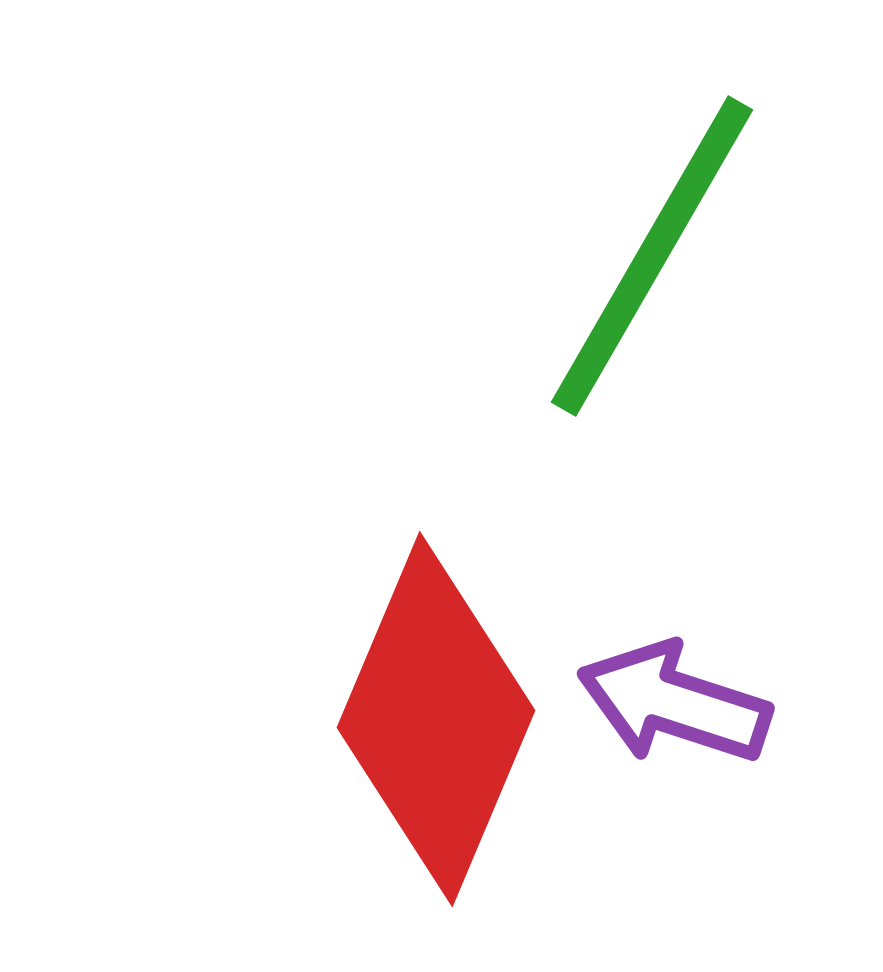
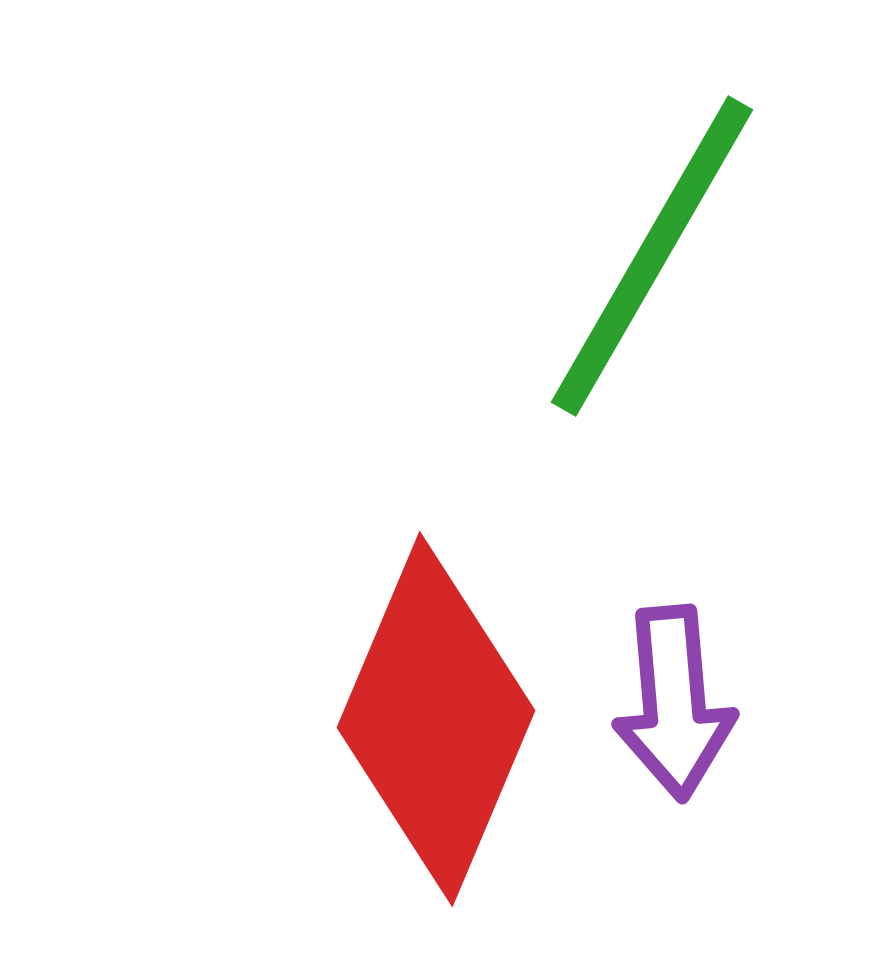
purple arrow: rotated 113 degrees counterclockwise
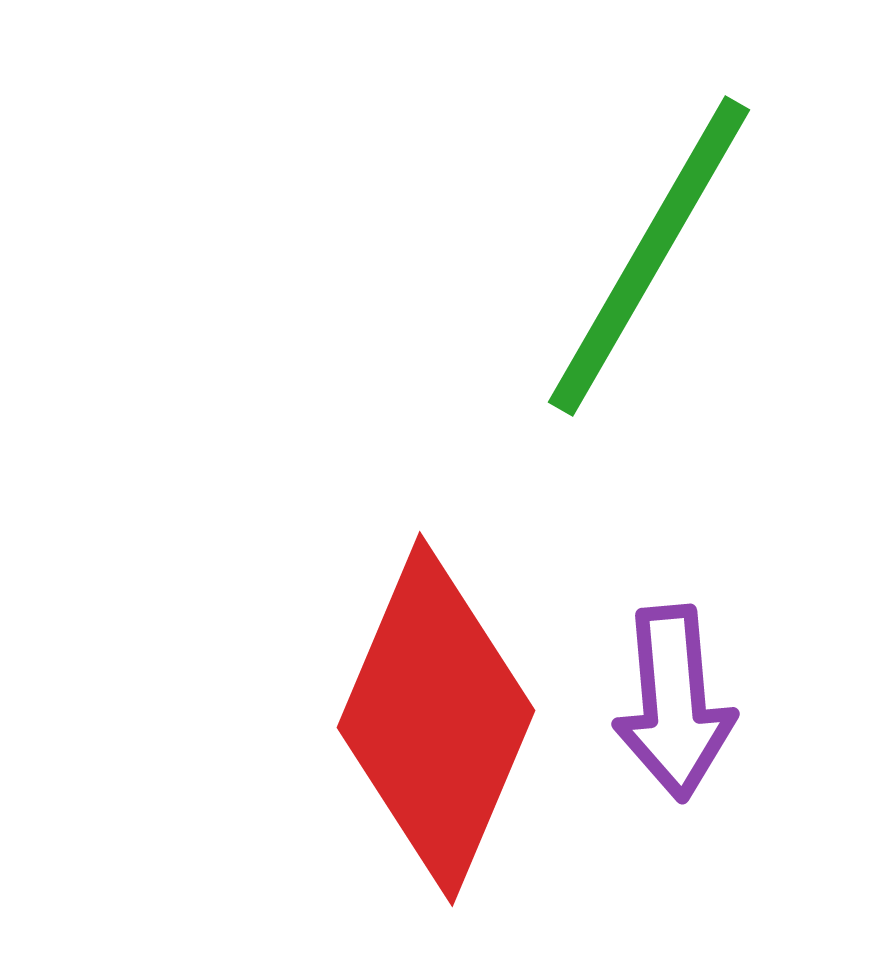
green line: moved 3 px left
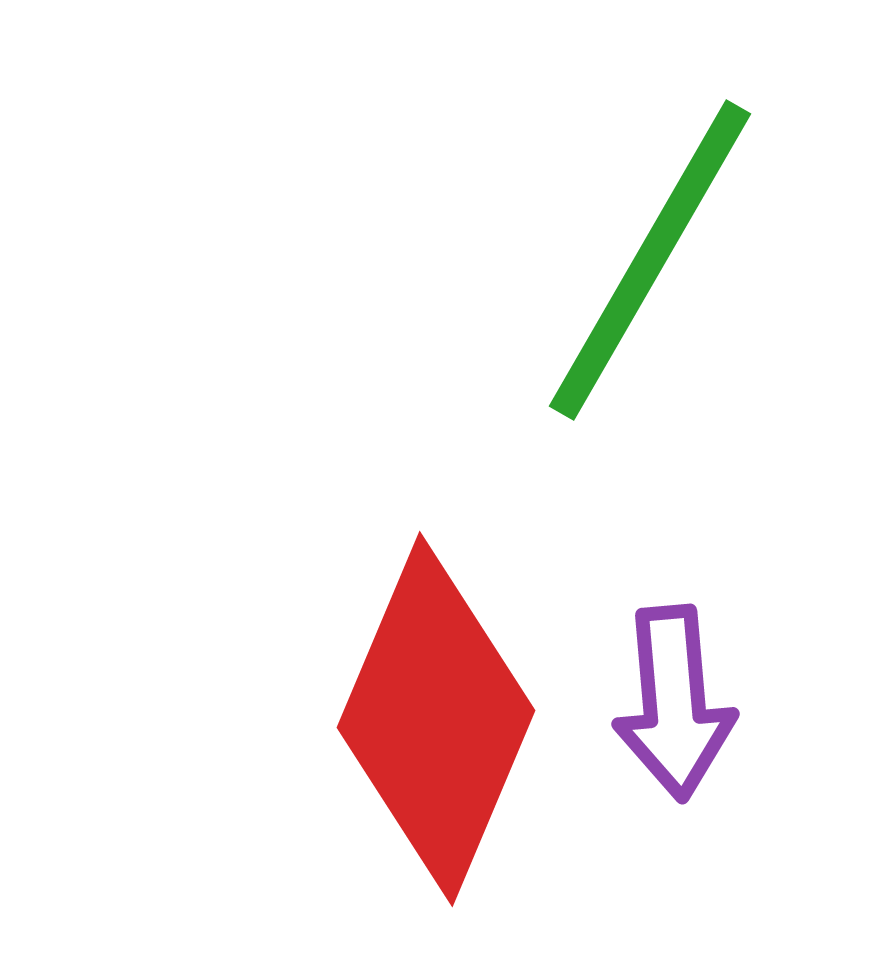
green line: moved 1 px right, 4 px down
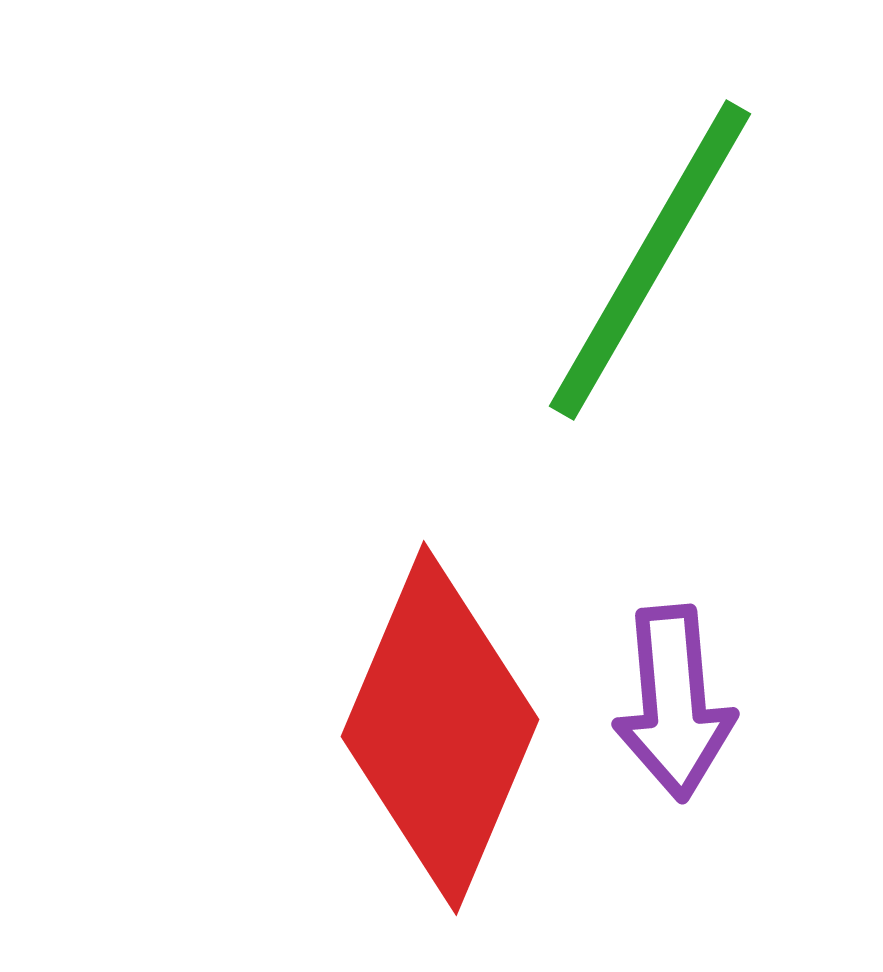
red diamond: moved 4 px right, 9 px down
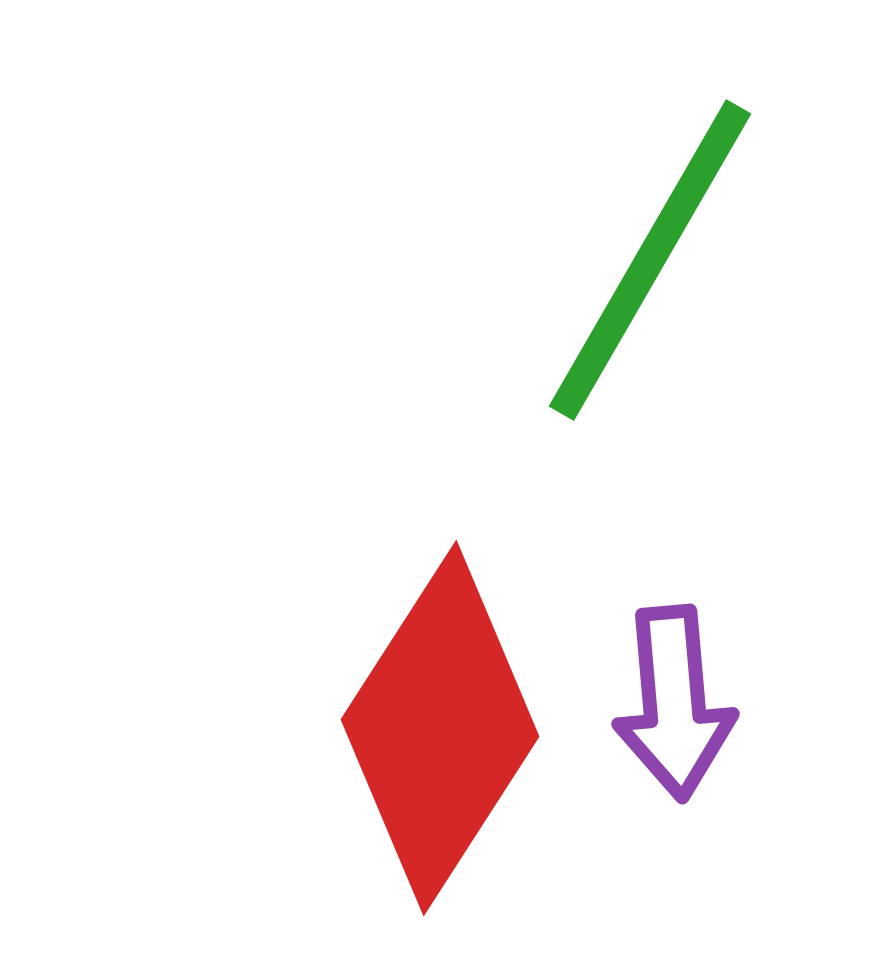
red diamond: rotated 10 degrees clockwise
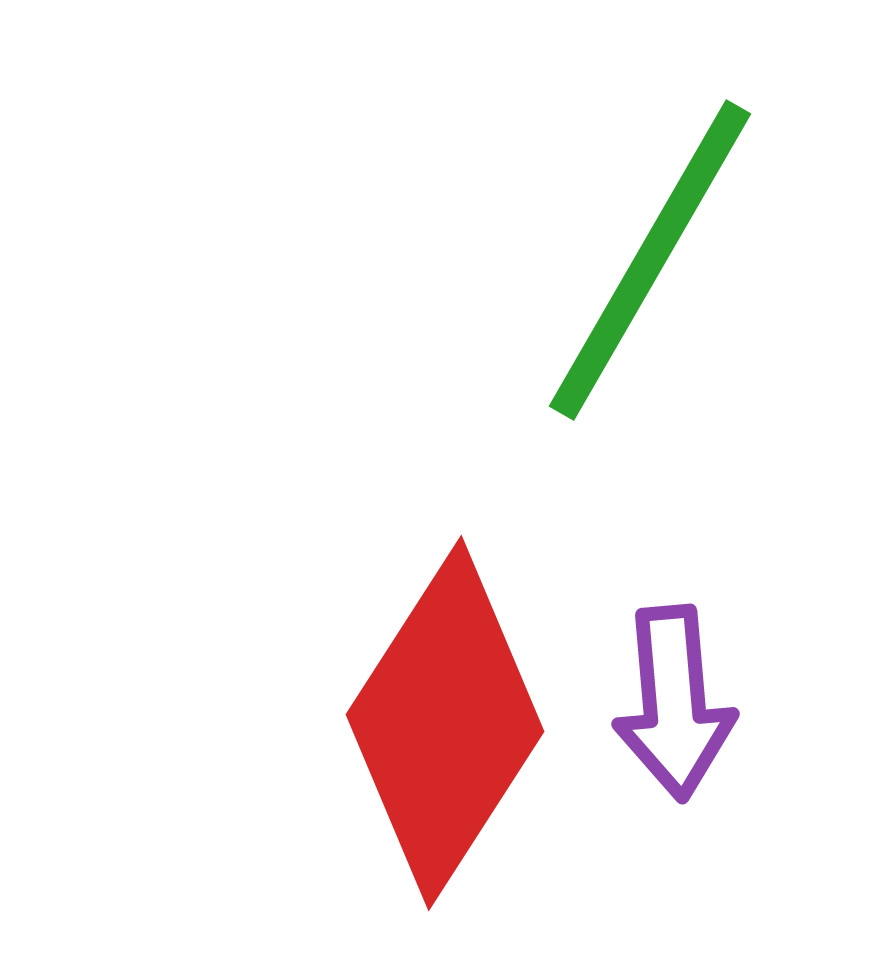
red diamond: moved 5 px right, 5 px up
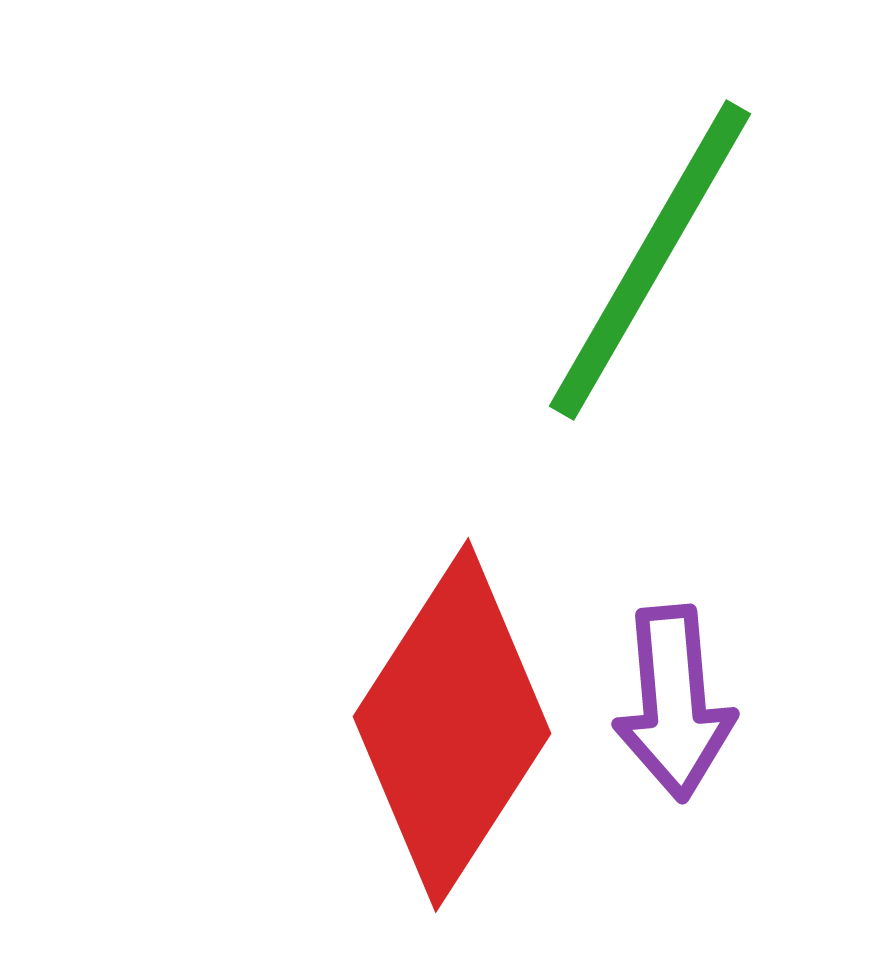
red diamond: moved 7 px right, 2 px down
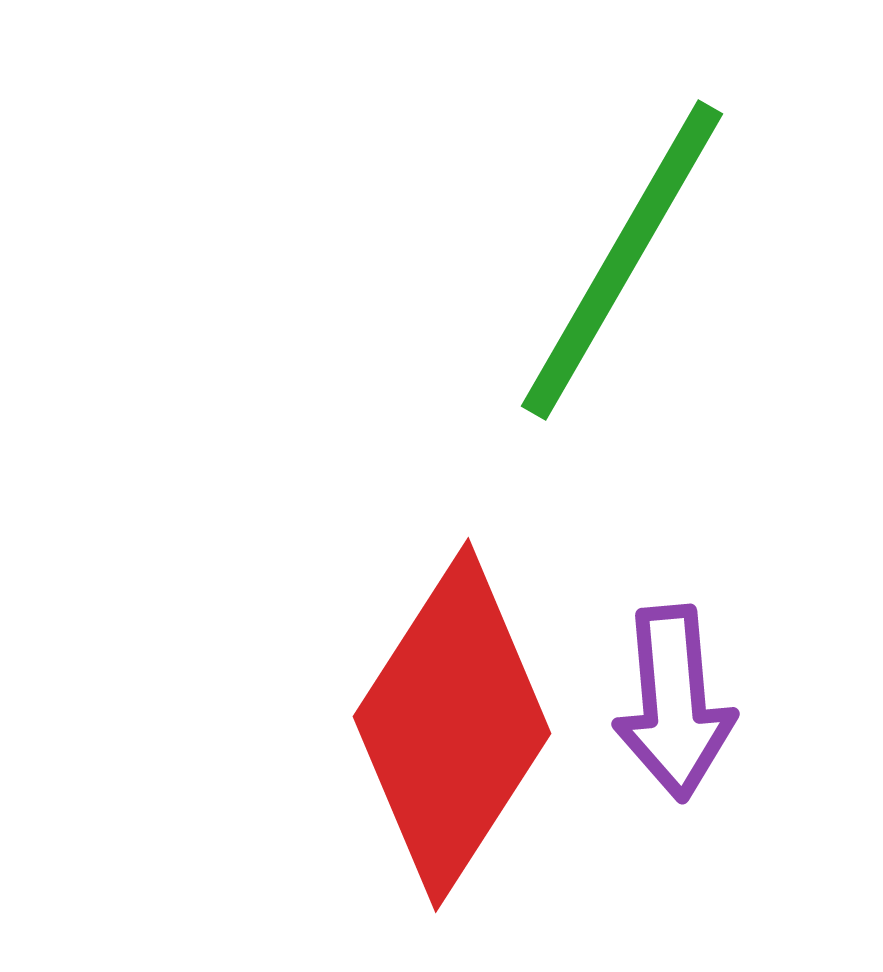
green line: moved 28 px left
